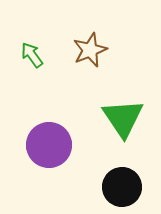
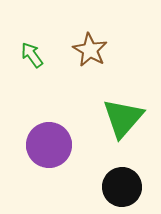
brown star: rotated 20 degrees counterclockwise
green triangle: rotated 15 degrees clockwise
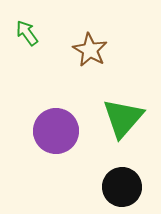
green arrow: moved 5 px left, 22 px up
purple circle: moved 7 px right, 14 px up
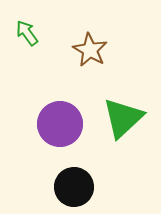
green triangle: rotated 6 degrees clockwise
purple circle: moved 4 px right, 7 px up
black circle: moved 48 px left
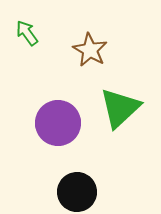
green triangle: moved 3 px left, 10 px up
purple circle: moved 2 px left, 1 px up
black circle: moved 3 px right, 5 px down
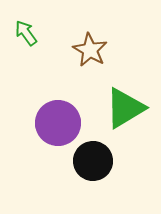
green arrow: moved 1 px left
green triangle: moved 5 px right; rotated 12 degrees clockwise
black circle: moved 16 px right, 31 px up
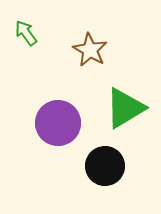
black circle: moved 12 px right, 5 px down
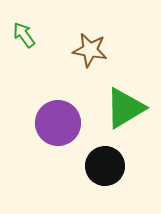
green arrow: moved 2 px left, 2 px down
brown star: rotated 20 degrees counterclockwise
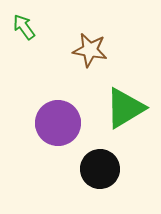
green arrow: moved 8 px up
black circle: moved 5 px left, 3 px down
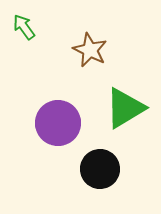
brown star: rotated 16 degrees clockwise
